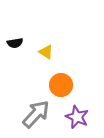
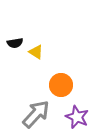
yellow triangle: moved 10 px left
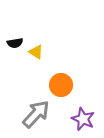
purple star: moved 6 px right, 2 px down
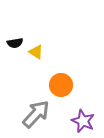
purple star: moved 2 px down
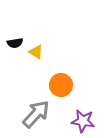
purple star: rotated 15 degrees counterclockwise
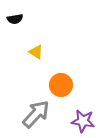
black semicircle: moved 24 px up
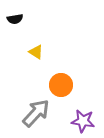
gray arrow: moved 1 px up
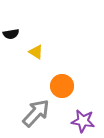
black semicircle: moved 4 px left, 15 px down
orange circle: moved 1 px right, 1 px down
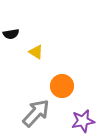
purple star: rotated 20 degrees counterclockwise
